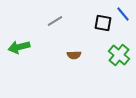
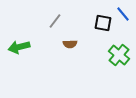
gray line: rotated 21 degrees counterclockwise
brown semicircle: moved 4 px left, 11 px up
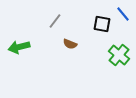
black square: moved 1 px left, 1 px down
brown semicircle: rotated 24 degrees clockwise
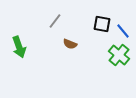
blue line: moved 17 px down
green arrow: rotated 95 degrees counterclockwise
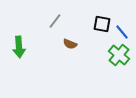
blue line: moved 1 px left, 1 px down
green arrow: rotated 15 degrees clockwise
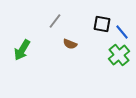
green arrow: moved 3 px right, 3 px down; rotated 35 degrees clockwise
green cross: rotated 10 degrees clockwise
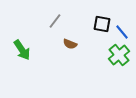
green arrow: rotated 65 degrees counterclockwise
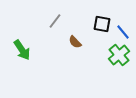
blue line: moved 1 px right
brown semicircle: moved 5 px right, 2 px up; rotated 24 degrees clockwise
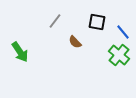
black square: moved 5 px left, 2 px up
green arrow: moved 2 px left, 2 px down
green cross: rotated 10 degrees counterclockwise
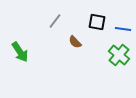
blue line: moved 3 px up; rotated 42 degrees counterclockwise
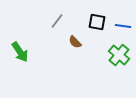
gray line: moved 2 px right
blue line: moved 3 px up
